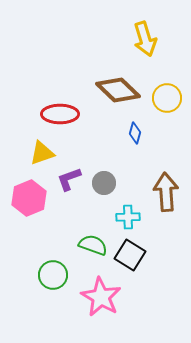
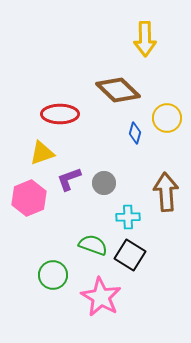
yellow arrow: rotated 16 degrees clockwise
yellow circle: moved 20 px down
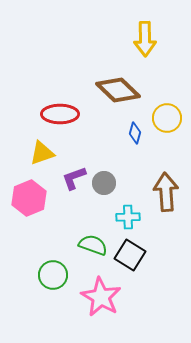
purple L-shape: moved 5 px right, 1 px up
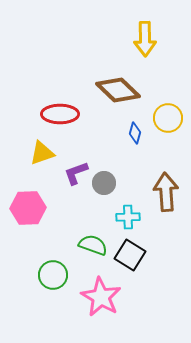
yellow circle: moved 1 px right
purple L-shape: moved 2 px right, 5 px up
pink hexagon: moved 1 px left, 10 px down; rotated 20 degrees clockwise
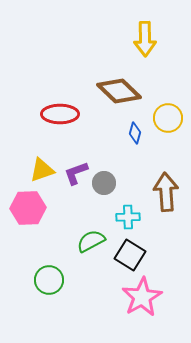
brown diamond: moved 1 px right, 1 px down
yellow triangle: moved 17 px down
green semicircle: moved 2 px left, 4 px up; rotated 48 degrees counterclockwise
green circle: moved 4 px left, 5 px down
pink star: moved 41 px right; rotated 12 degrees clockwise
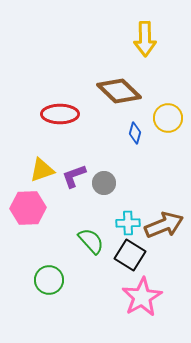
purple L-shape: moved 2 px left, 3 px down
brown arrow: moved 2 px left, 33 px down; rotated 72 degrees clockwise
cyan cross: moved 6 px down
green semicircle: rotated 76 degrees clockwise
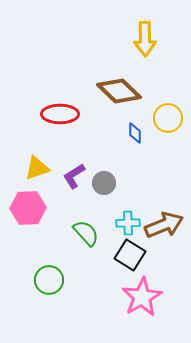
blue diamond: rotated 15 degrees counterclockwise
yellow triangle: moved 5 px left, 2 px up
purple L-shape: rotated 12 degrees counterclockwise
green semicircle: moved 5 px left, 8 px up
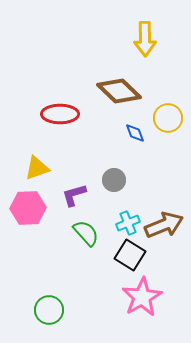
blue diamond: rotated 20 degrees counterclockwise
purple L-shape: moved 19 px down; rotated 16 degrees clockwise
gray circle: moved 10 px right, 3 px up
cyan cross: rotated 20 degrees counterclockwise
green circle: moved 30 px down
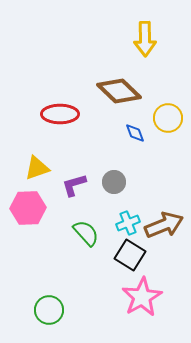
gray circle: moved 2 px down
purple L-shape: moved 10 px up
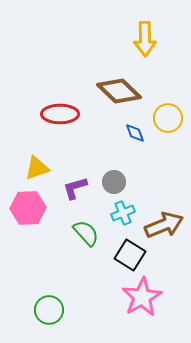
purple L-shape: moved 1 px right, 3 px down
cyan cross: moved 5 px left, 10 px up
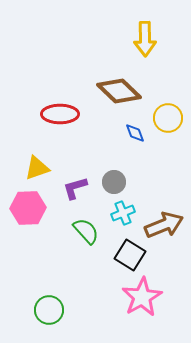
green semicircle: moved 2 px up
